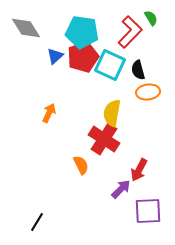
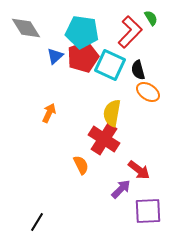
orange ellipse: rotated 40 degrees clockwise
red arrow: rotated 80 degrees counterclockwise
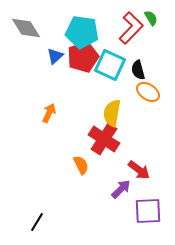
red L-shape: moved 1 px right, 4 px up
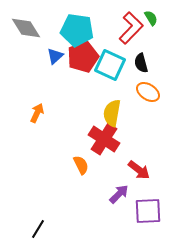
cyan pentagon: moved 5 px left, 2 px up
black semicircle: moved 3 px right, 7 px up
orange arrow: moved 12 px left
purple arrow: moved 2 px left, 5 px down
black line: moved 1 px right, 7 px down
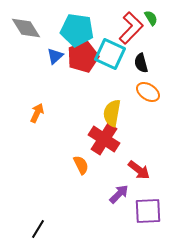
cyan square: moved 11 px up
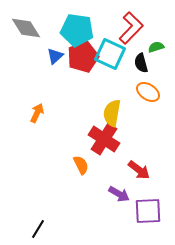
green semicircle: moved 5 px right, 29 px down; rotated 77 degrees counterclockwise
purple arrow: rotated 75 degrees clockwise
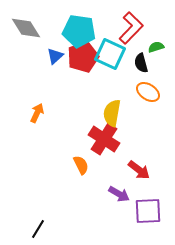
cyan pentagon: moved 2 px right, 1 px down
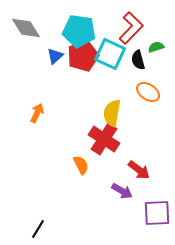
red pentagon: moved 1 px up
black semicircle: moved 3 px left, 3 px up
purple arrow: moved 3 px right, 3 px up
purple square: moved 9 px right, 2 px down
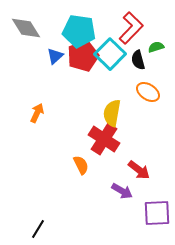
cyan square: rotated 20 degrees clockwise
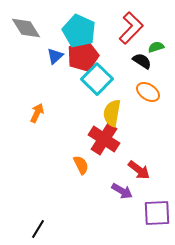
cyan pentagon: rotated 16 degrees clockwise
cyan square: moved 13 px left, 25 px down
black semicircle: moved 4 px right, 1 px down; rotated 138 degrees clockwise
